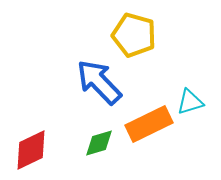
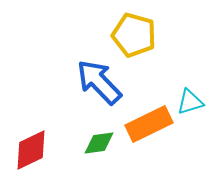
green diamond: rotated 8 degrees clockwise
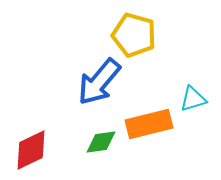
blue arrow: rotated 96 degrees counterclockwise
cyan triangle: moved 3 px right, 3 px up
orange rectangle: rotated 12 degrees clockwise
green diamond: moved 2 px right, 1 px up
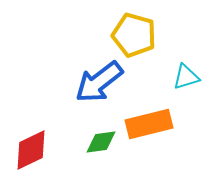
blue arrow: rotated 12 degrees clockwise
cyan triangle: moved 7 px left, 22 px up
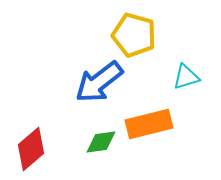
red diamond: moved 1 px up; rotated 15 degrees counterclockwise
